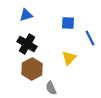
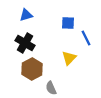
blue line: moved 4 px left
black cross: moved 2 px left, 1 px up
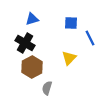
blue triangle: moved 6 px right, 4 px down
blue square: moved 3 px right
blue line: moved 4 px right
brown hexagon: moved 2 px up
gray semicircle: moved 4 px left; rotated 40 degrees clockwise
